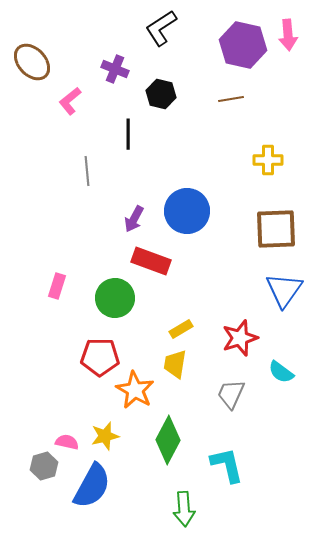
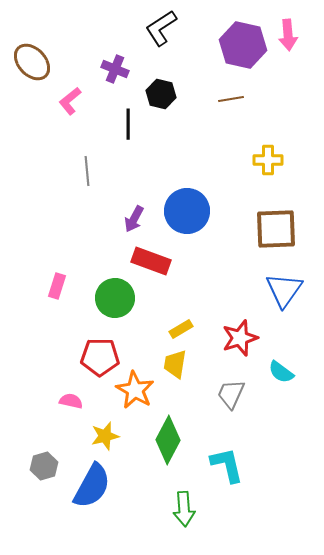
black line: moved 10 px up
pink semicircle: moved 4 px right, 41 px up
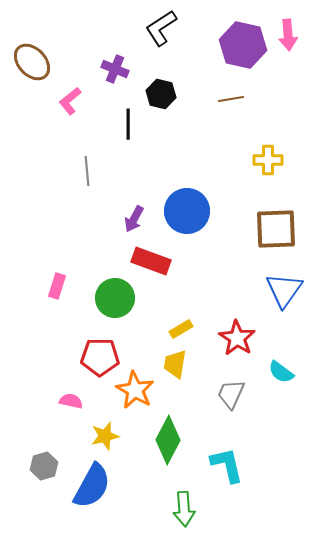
red star: moved 3 px left; rotated 21 degrees counterclockwise
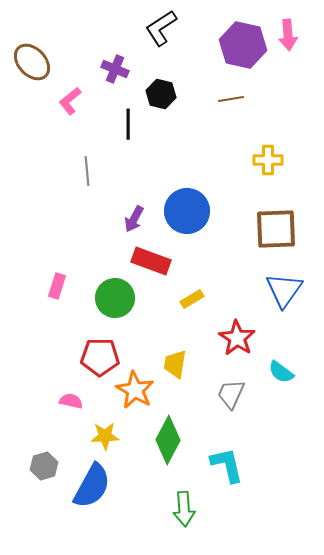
yellow rectangle: moved 11 px right, 30 px up
yellow star: rotated 12 degrees clockwise
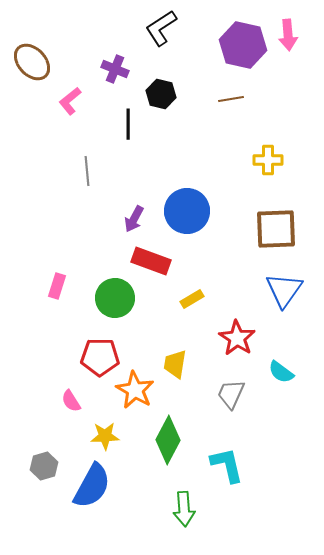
pink semicircle: rotated 135 degrees counterclockwise
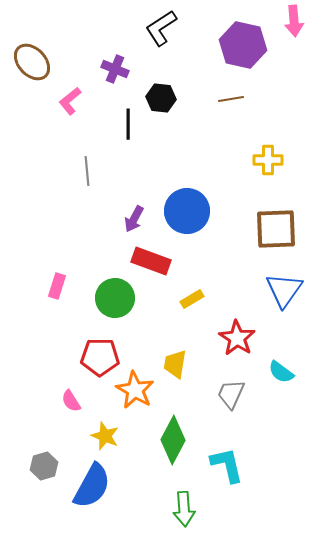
pink arrow: moved 6 px right, 14 px up
black hexagon: moved 4 px down; rotated 8 degrees counterclockwise
yellow star: rotated 24 degrees clockwise
green diamond: moved 5 px right
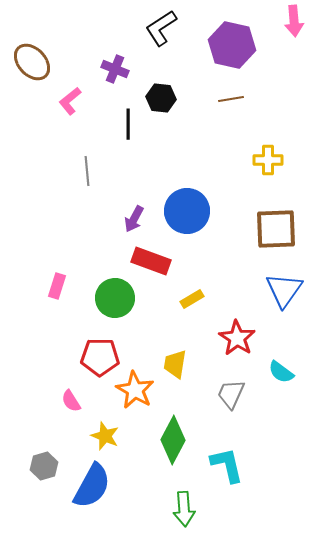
purple hexagon: moved 11 px left
